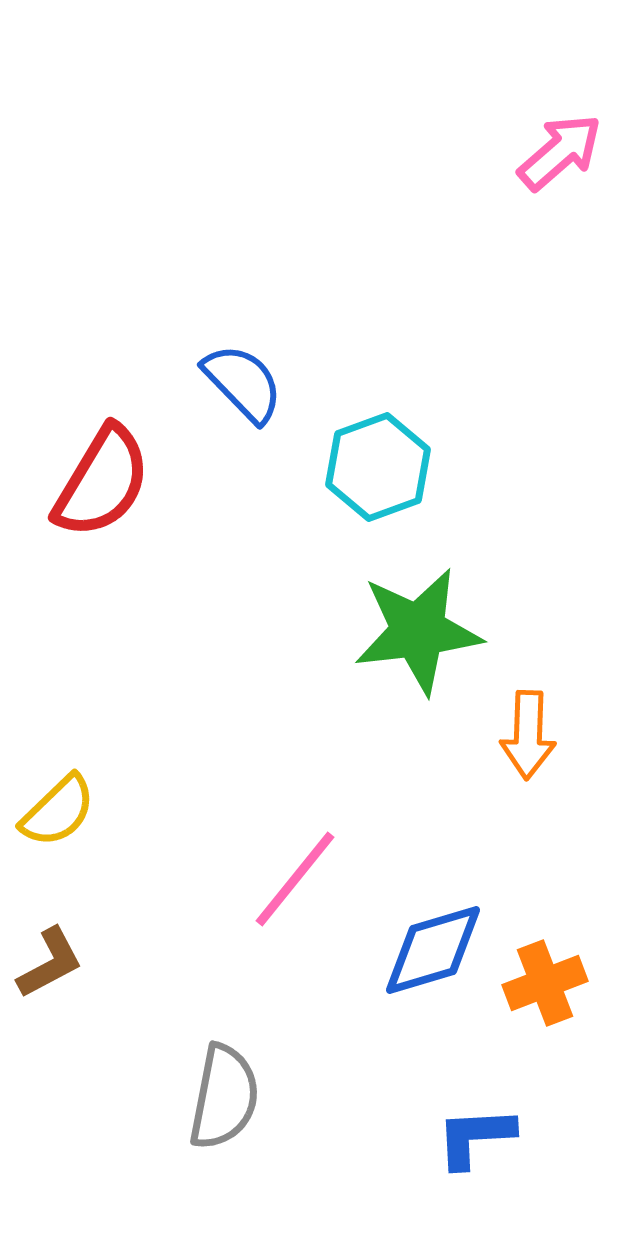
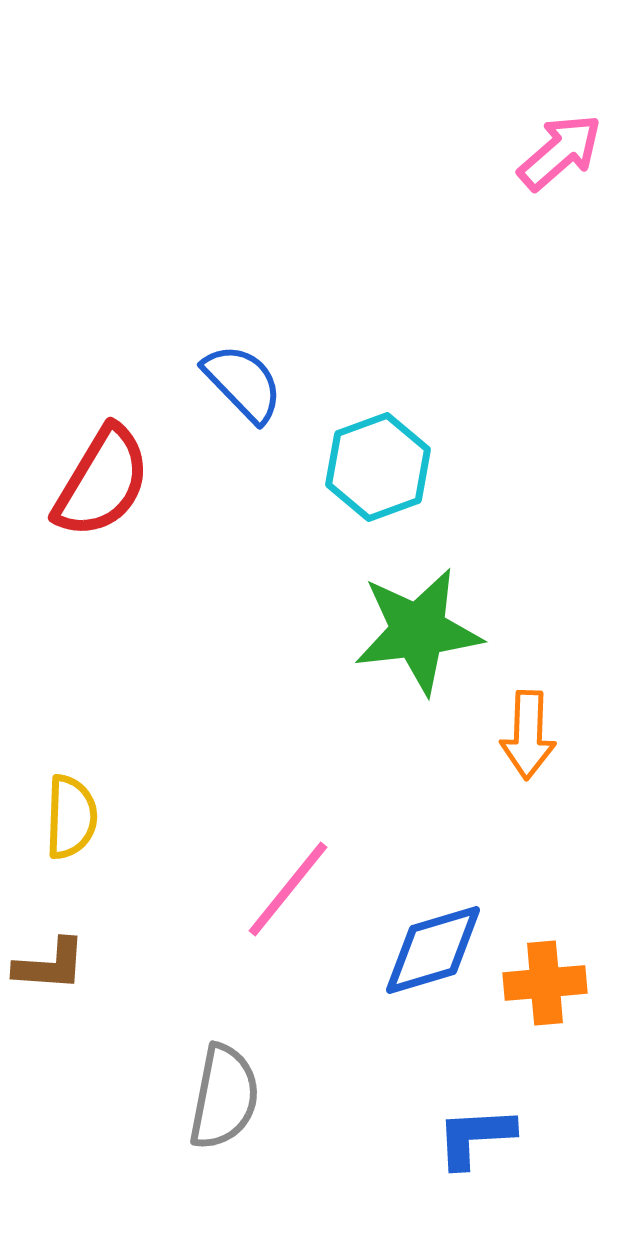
yellow semicircle: moved 13 px right, 6 px down; rotated 44 degrees counterclockwise
pink line: moved 7 px left, 10 px down
brown L-shape: moved 2 px down; rotated 32 degrees clockwise
orange cross: rotated 16 degrees clockwise
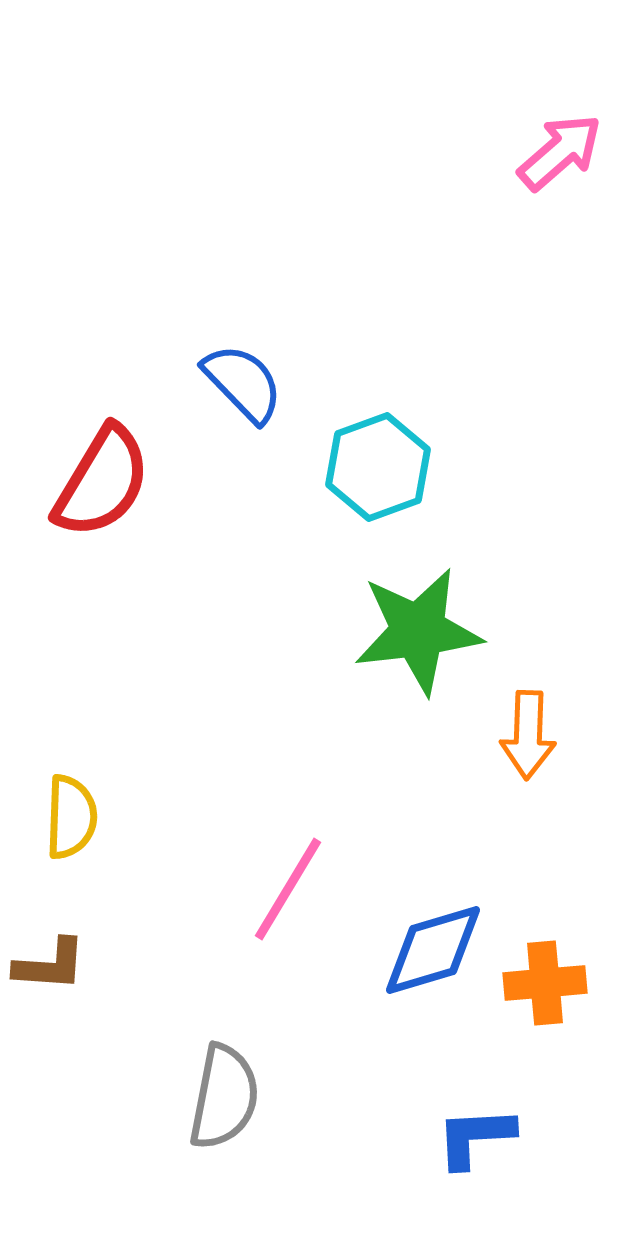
pink line: rotated 8 degrees counterclockwise
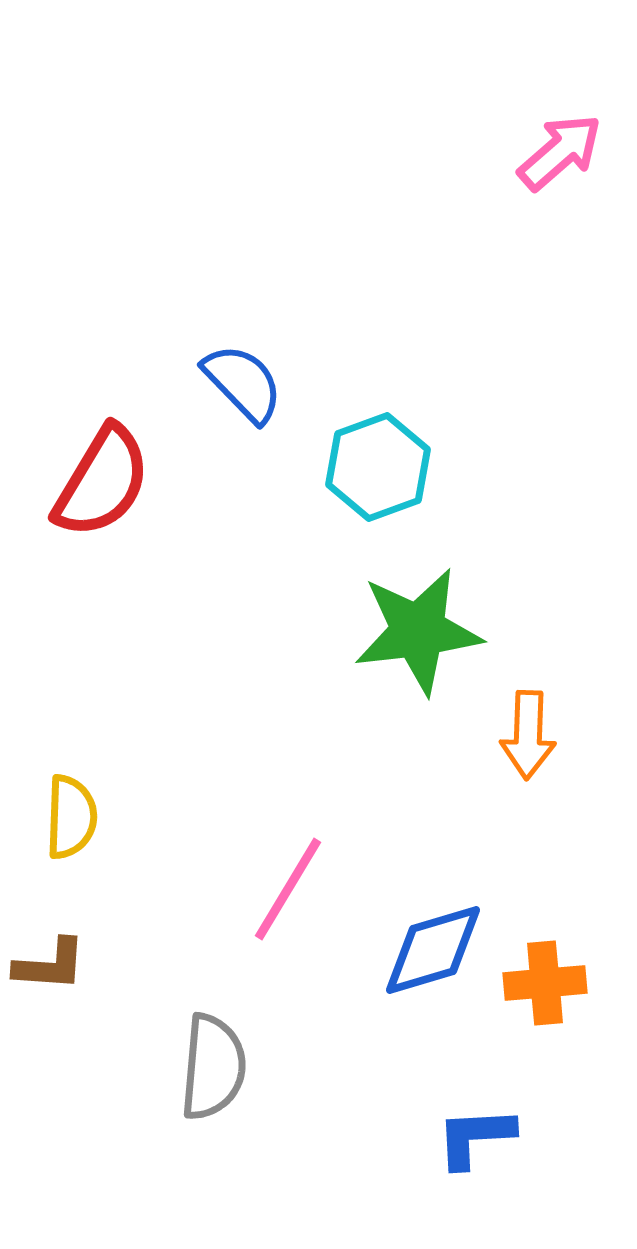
gray semicircle: moved 11 px left, 30 px up; rotated 6 degrees counterclockwise
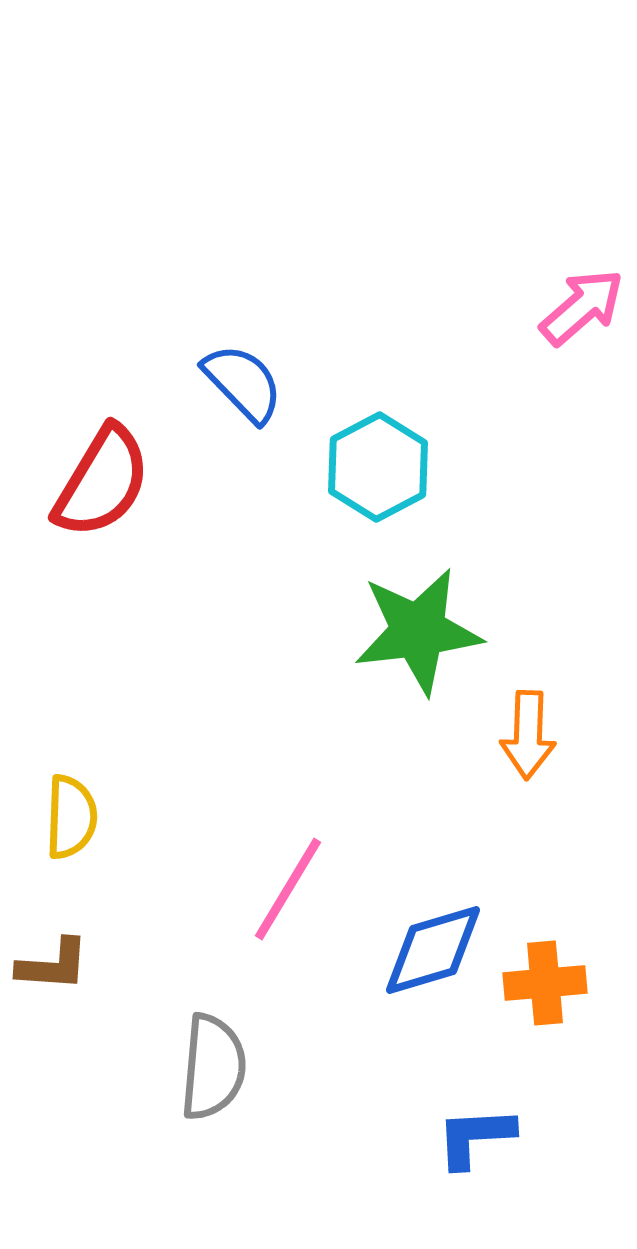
pink arrow: moved 22 px right, 155 px down
cyan hexagon: rotated 8 degrees counterclockwise
brown L-shape: moved 3 px right
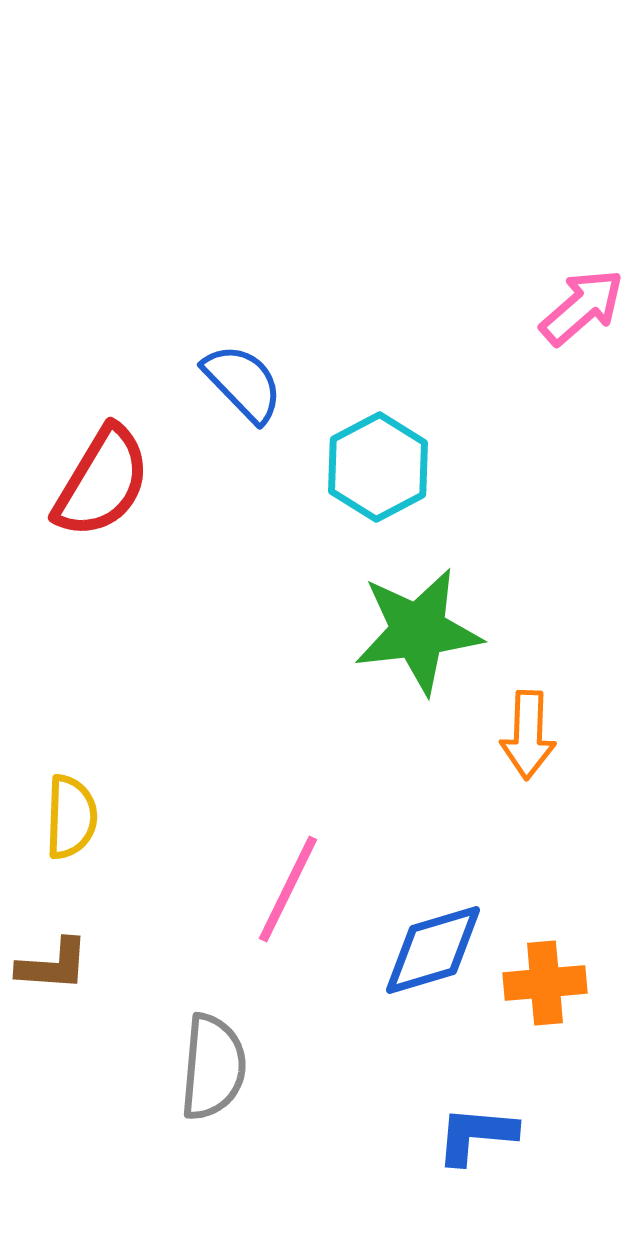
pink line: rotated 5 degrees counterclockwise
blue L-shape: moved 1 px right, 2 px up; rotated 8 degrees clockwise
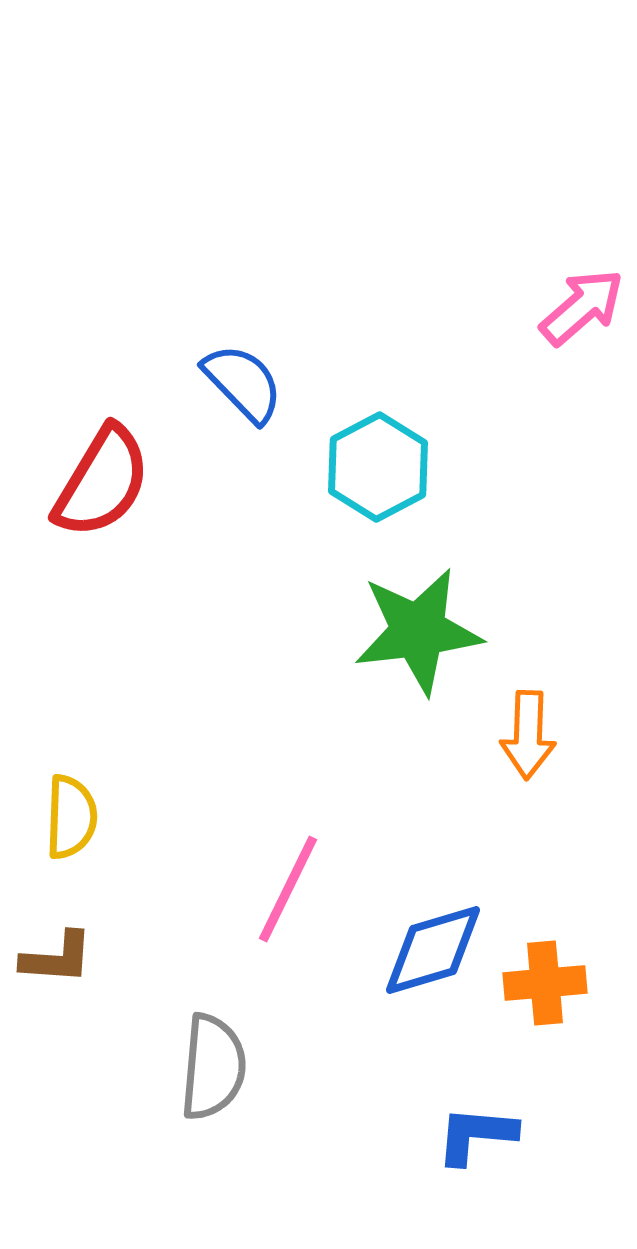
brown L-shape: moved 4 px right, 7 px up
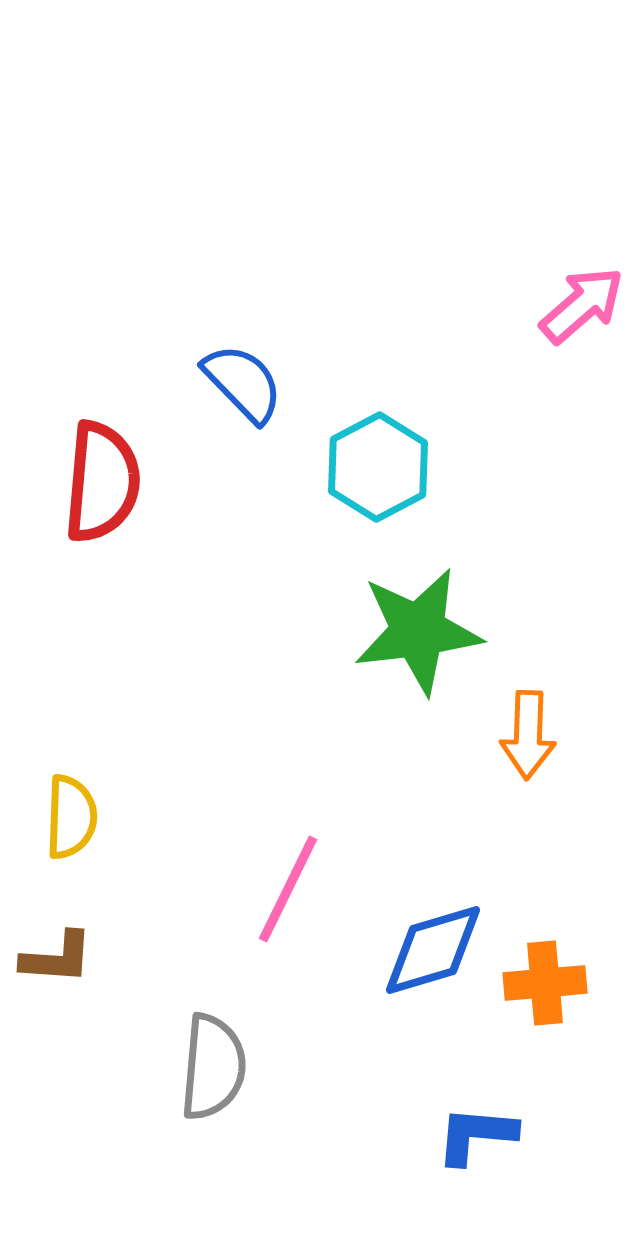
pink arrow: moved 2 px up
red semicircle: rotated 26 degrees counterclockwise
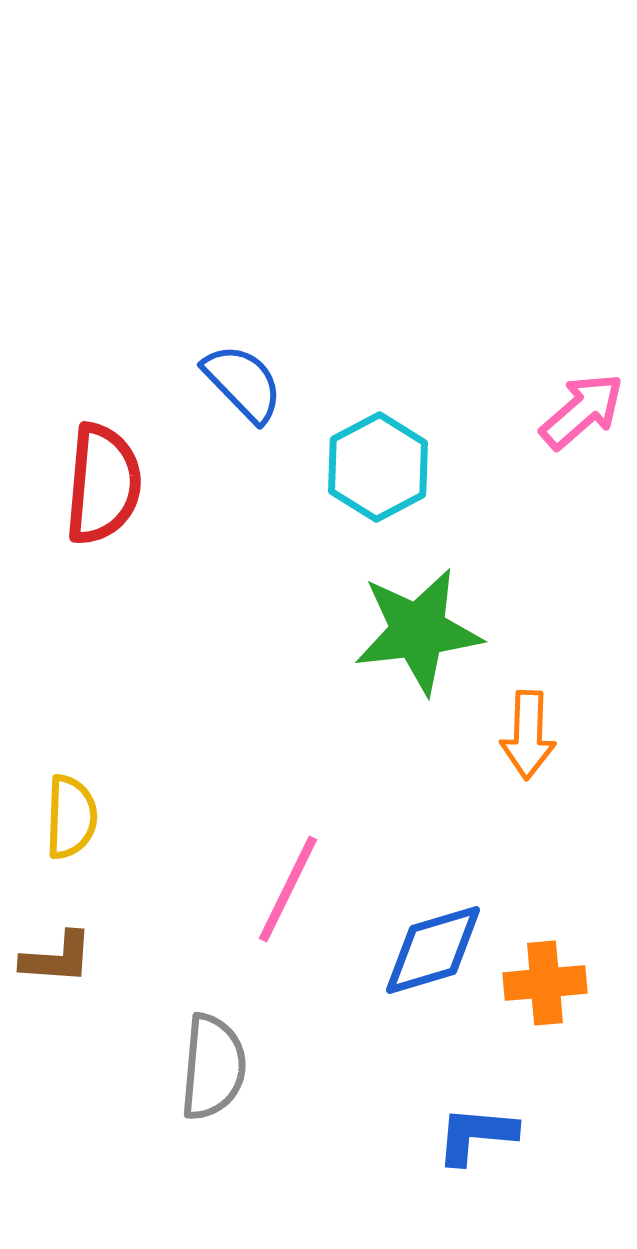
pink arrow: moved 106 px down
red semicircle: moved 1 px right, 2 px down
